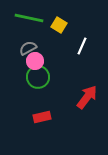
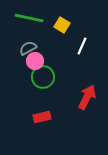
yellow square: moved 3 px right
green circle: moved 5 px right
red arrow: rotated 10 degrees counterclockwise
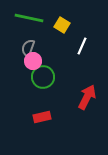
gray semicircle: rotated 42 degrees counterclockwise
pink circle: moved 2 px left
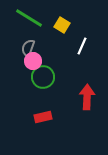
green line: rotated 20 degrees clockwise
red arrow: rotated 25 degrees counterclockwise
red rectangle: moved 1 px right
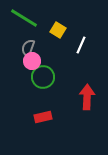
green line: moved 5 px left
yellow square: moved 4 px left, 5 px down
white line: moved 1 px left, 1 px up
pink circle: moved 1 px left
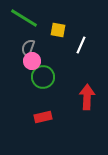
yellow square: rotated 21 degrees counterclockwise
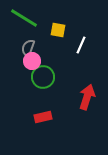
red arrow: rotated 15 degrees clockwise
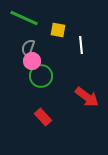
green line: rotated 8 degrees counterclockwise
white line: rotated 30 degrees counterclockwise
green circle: moved 2 px left, 1 px up
red arrow: rotated 110 degrees clockwise
red rectangle: rotated 60 degrees clockwise
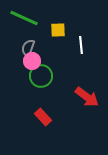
yellow square: rotated 14 degrees counterclockwise
